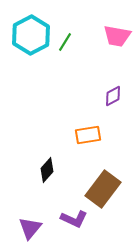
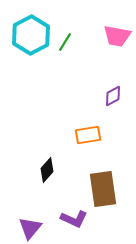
brown rectangle: rotated 45 degrees counterclockwise
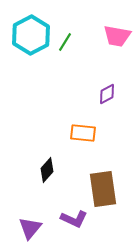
purple diamond: moved 6 px left, 2 px up
orange rectangle: moved 5 px left, 2 px up; rotated 15 degrees clockwise
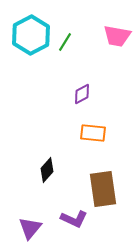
purple diamond: moved 25 px left
orange rectangle: moved 10 px right
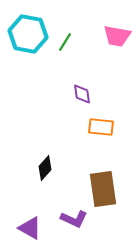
cyan hexagon: moved 3 px left, 1 px up; rotated 21 degrees counterclockwise
purple diamond: rotated 70 degrees counterclockwise
orange rectangle: moved 8 px right, 6 px up
black diamond: moved 2 px left, 2 px up
purple triangle: rotated 40 degrees counterclockwise
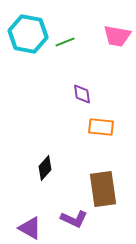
green line: rotated 36 degrees clockwise
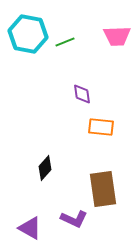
pink trapezoid: rotated 12 degrees counterclockwise
